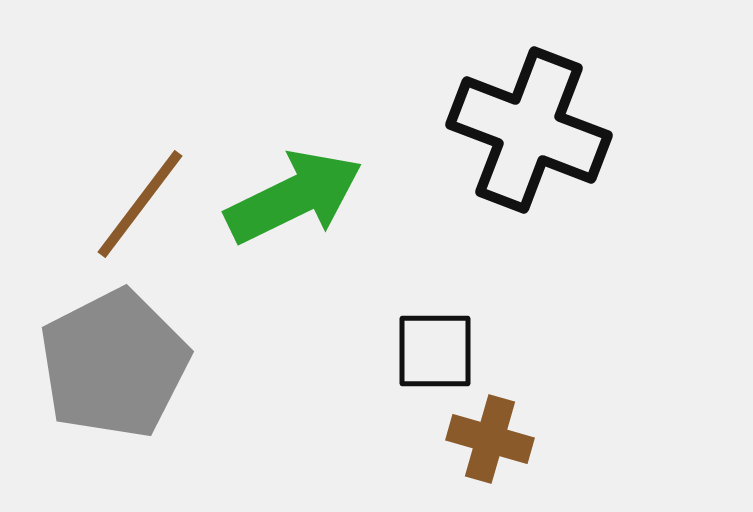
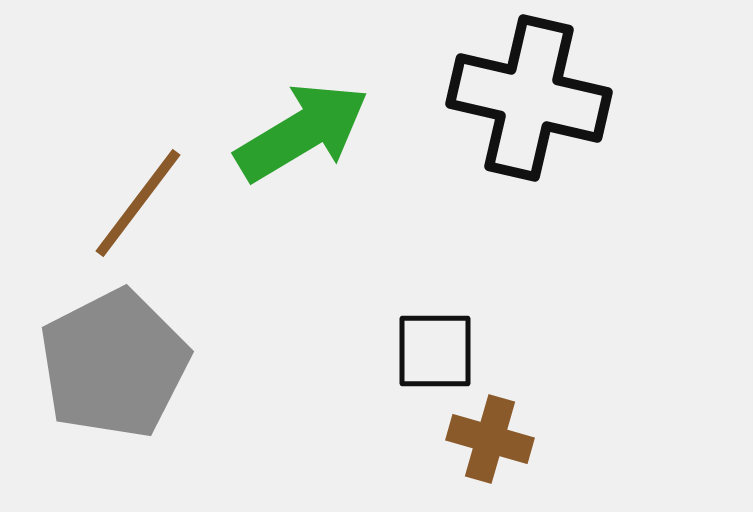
black cross: moved 32 px up; rotated 8 degrees counterclockwise
green arrow: moved 8 px right, 65 px up; rotated 5 degrees counterclockwise
brown line: moved 2 px left, 1 px up
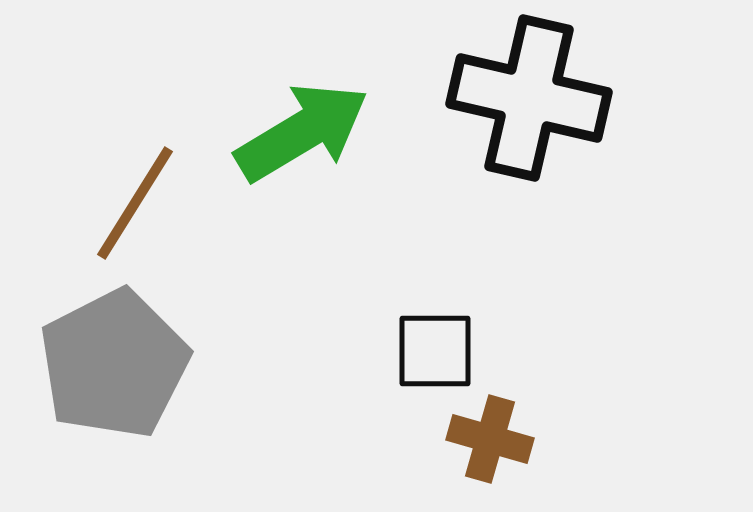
brown line: moved 3 px left; rotated 5 degrees counterclockwise
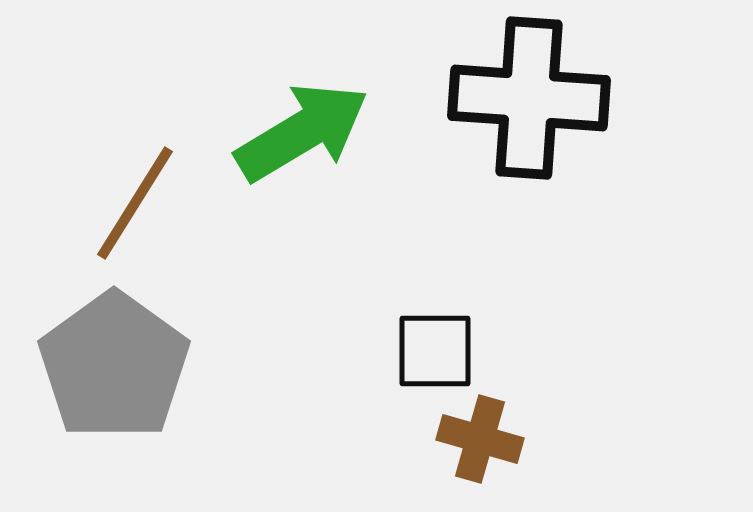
black cross: rotated 9 degrees counterclockwise
gray pentagon: moved 2 px down; rotated 9 degrees counterclockwise
brown cross: moved 10 px left
